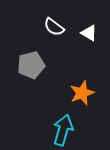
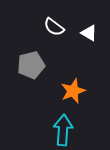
orange star: moved 9 px left, 2 px up
cyan arrow: rotated 12 degrees counterclockwise
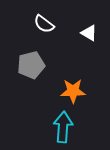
white semicircle: moved 10 px left, 3 px up
orange star: rotated 20 degrees clockwise
cyan arrow: moved 3 px up
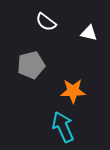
white semicircle: moved 2 px right, 2 px up
white triangle: rotated 18 degrees counterclockwise
cyan arrow: rotated 28 degrees counterclockwise
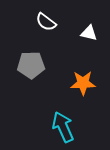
gray pentagon: rotated 12 degrees clockwise
orange star: moved 10 px right, 8 px up
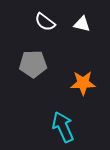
white semicircle: moved 1 px left
white triangle: moved 7 px left, 9 px up
gray pentagon: moved 2 px right, 1 px up
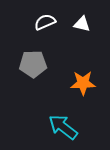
white semicircle: rotated 120 degrees clockwise
cyan arrow: rotated 28 degrees counterclockwise
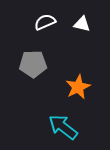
orange star: moved 5 px left, 4 px down; rotated 25 degrees counterclockwise
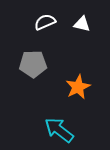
cyan arrow: moved 4 px left, 3 px down
